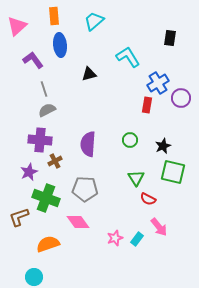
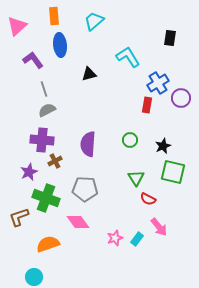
purple cross: moved 2 px right
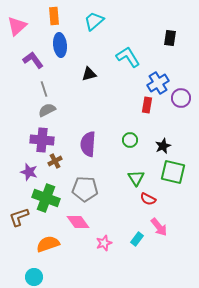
purple star: rotated 30 degrees counterclockwise
pink star: moved 11 px left, 5 px down
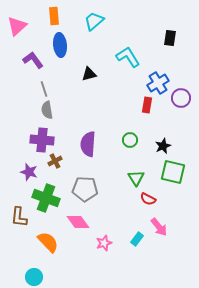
gray semicircle: rotated 72 degrees counterclockwise
brown L-shape: rotated 65 degrees counterclockwise
orange semicircle: moved 2 px up; rotated 65 degrees clockwise
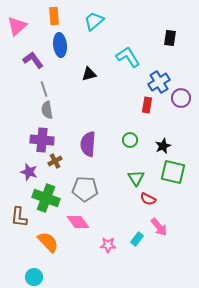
blue cross: moved 1 px right, 1 px up
pink star: moved 4 px right, 2 px down; rotated 21 degrees clockwise
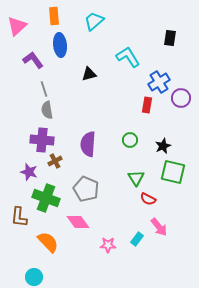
gray pentagon: moved 1 px right; rotated 20 degrees clockwise
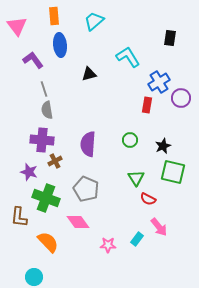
pink triangle: rotated 25 degrees counterclockwise
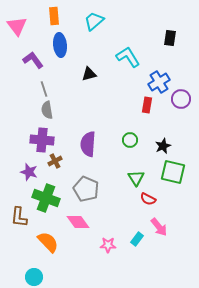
purple circle: moved 1 px down
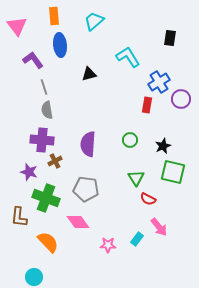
gray line: moved 2 px up
gray pentagon: rotated 15 degrees counterclockwise
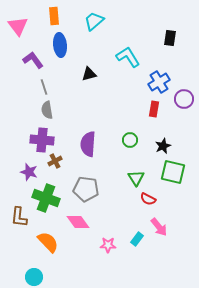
pink triangle: moved 1 px right
purple circle: moved 3 px right
red rectangle: moved 7 px right, 4 px down
